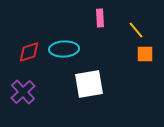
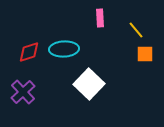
white square: rotated 36 degrees counterclockwise
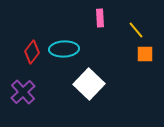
red diamond: moved 3 px right; rotated 35 degrees counterclockwise
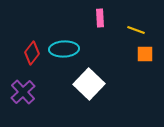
yellow line: rotated 30 degrees counterclockwise
red diamond: moved 1 px down
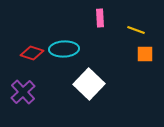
red diamond: rotated 70 degrees clockwise
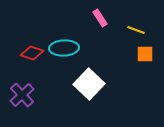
pink rectangle: rotated 30 degrees counterclockwise
cyan ellipse: moved 1 px up
purple cross: moved 1 px left, 3 px down
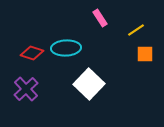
yellow line: rotated 54 degrees counterclockwise
cyan ellipse: moved 2 px right
purple cross: moved 4 px right, 6 px up
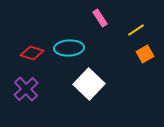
cyan ellipse: moved 3 px right
orange square: rotated 30 degrees counterclockwise
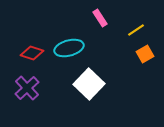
cyan ellipse: rotated 12 degrees counterclockwise
purple cross: moved 1 px right, 1 px up
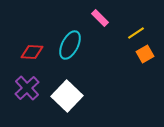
pink rectangle: rotated 12 degrees counterclockwise
yellow line: moved 3 px down
cyan ellipse: moved 1 px right, 3 px up; rotated 48 degrees counterclockwise
red diamond: moved 1 px up; rotated 15 degrees counterclockwise
white square: moved 22 px left, 12 px down
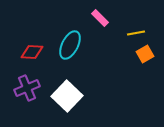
yellow line: rotated 24 degrees clockwise
purple cross: rotated 20 degrees clockwise
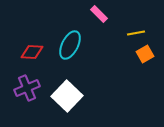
pink rectangle: moved 1 px left, 4 px up
